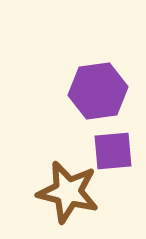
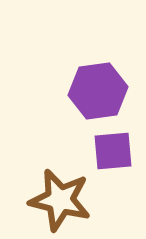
brown star: moved 8 px left, 8 px down
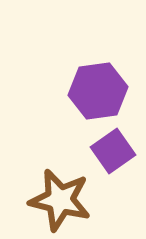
purple square: rotated 30 degrees counterclockwise
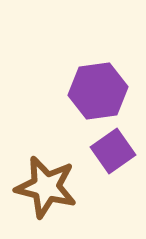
brown star: moved 14 px left, 13 px up
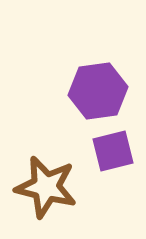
purple square: rotated 21 degrees clockwise
